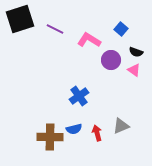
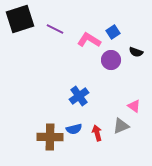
blue square: moved 8 px left, 3 px down; rotated 16 degrees clockwise
pink triangle: moved 36 px down
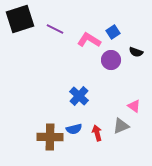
blue cross: rotated 12 degrees counterclockwise
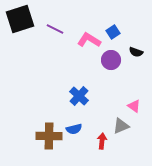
red arrow: moved 5 px right, 8 px down; rotated 21 degrees clockwise
brown cross: moved 1 px left, 1 px up
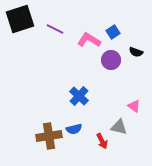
gray triangle: moved 2 px left, 1 px down; rotated 36 degrees clockwise
brown cross: rotated 10 degrees counterclockwise
red arrow: rotated 147 degrees clockwise
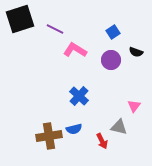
pink L-shape: moved 14 px left, 10 px down
pink triangle: rotated 32 degrees clockwise
